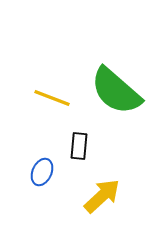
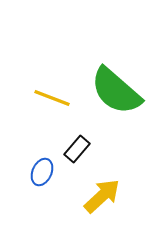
black rectangle: moved 2 px left, 3 px down; rotated 36 degrees clockwise
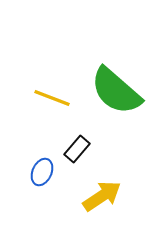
yellow arrow: rotated 9 degrees clockwise
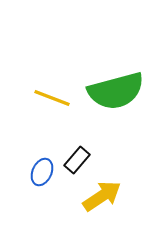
green semicircle: rotated 56 degrees counterclockwise
black rectangle: moved 11 px down
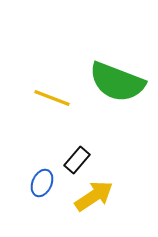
green semicircle: moved 1 px right, 9 px up; rotated 36 degrees clockwise
blue ellipse: moved 11 px down
yellow arrow: moved 8 px left
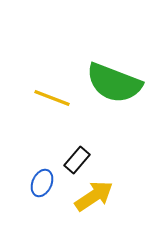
green semicircle: moved 3 px left, 1 px down
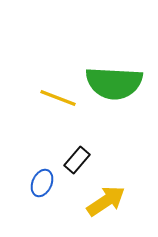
green semicircle: rotated 18 degrees counterclockwise
yellow line: moved 6 px right
yellow arrow: moved 12 px right, 5 px down
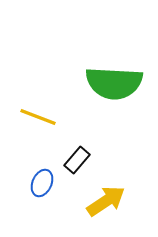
yellow line: moved 20 px left, 19 px down
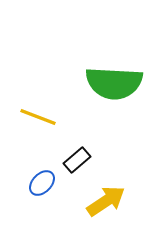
black rectangle: rotated 8 degrees clockwise
blue ellipse: rotated 20 degrees clockwise
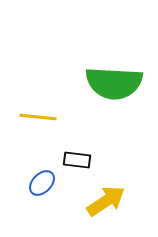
yellow line: rotated 15 degrees counterclockwise
black rectangle: rotated 48 degrees clockwise
